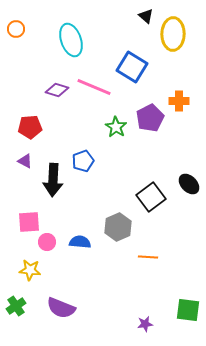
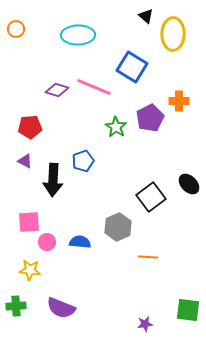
cyan ellipse: moved 7 px right, 5 px up; rotated 72 degrees counterclockwise
green cross: rotated 30 degrees clockwise
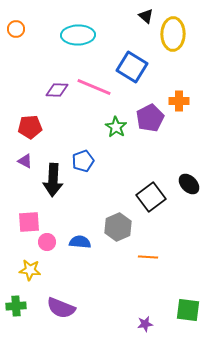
purple diamond: rotated 15 degrees counterclockwise
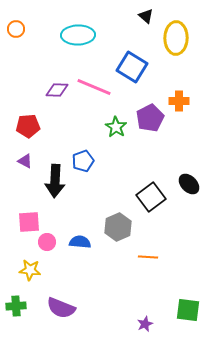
yellow ellipse: moved 3 px right, 4 px down
red pentagon: moved 2 px left, 1 px up
black arrow: moved 2 px right, 1 px down
purple star: rotated 14 degrees counterclockwise
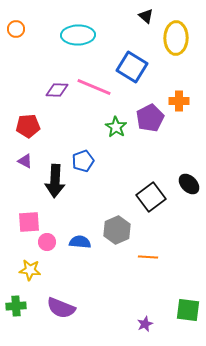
gray hexagon: moved 1 px left, 3 px down
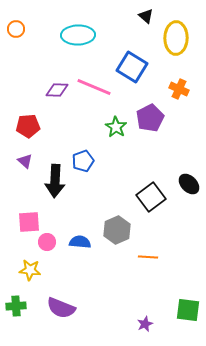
orange cross: moved 12 px up; rotated 24 degrees clockwise
purple triangle: rotated 14 degrees clockwise
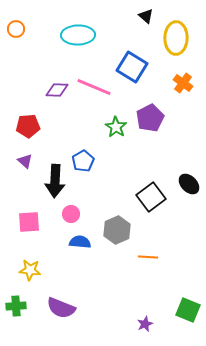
orange cross: moved 4 px right, 6 px up; rotated 12 degrees clockwise
blue pentagon: rotated 10 degrees counterclockwise
pink circle: moved 24 px right, 28 px up
green square: rotated 15 degrees clockwise
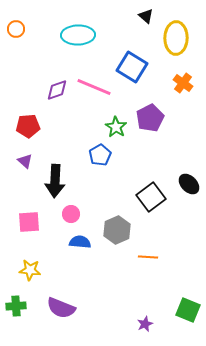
purple diamond: rotated 20 degrees counterclockwise
blue pentagon: moved 17 px right, 6 px up
